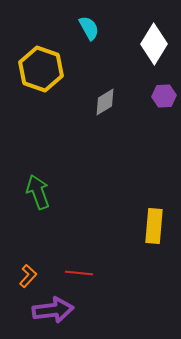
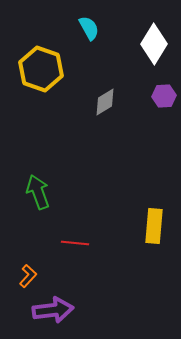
red line: moved 4 px left, 30 px up
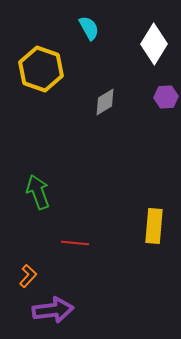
purple hexagon: moved 2 px right, 1 px down
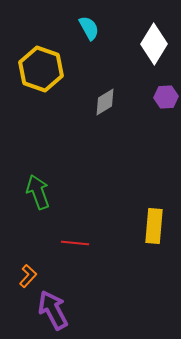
purple arrow: rotated 111 degrees counterclockwise
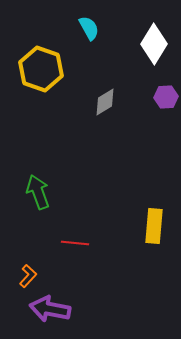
purple arrow: moved 3 px left, 1 px up; rotated 51 degrees counterclockwise
